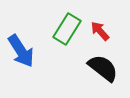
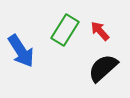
green rectangle: moved 2 px left, 1 px down
black semicircle: rotated 80 degrees counterclockwise
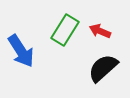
red arrow: rotated 25 degrees counterclockwise
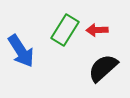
red arrow: moved 3 px left, 1 px up; rotated 25 degrees counterclockwise
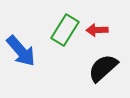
blue arrow: rotated 8 degrees counterclockwise
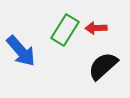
red arrow: moved 1 px left, 2 px up
black semicircle: moved 2 px up
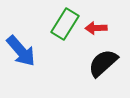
green rectangle: moved 6 px up
black semicircle: moved 3 px up
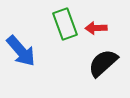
green rectangle: rotated 52 degrees counterclockwise
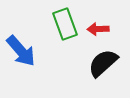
red arrow: moved 2 px right, 1 px down
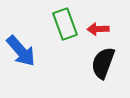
black semicircle: rotated 28 degrees counterclockwise
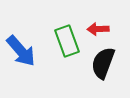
green rectangle: moved 2 px right, 17 px down
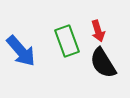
red arrow: moved 2 px down; rotated 105 degrees counterclockwise
black semicircle: rotated 52 degrees counterclockwise
